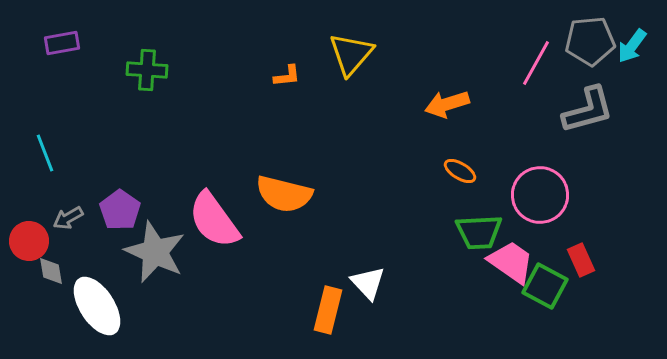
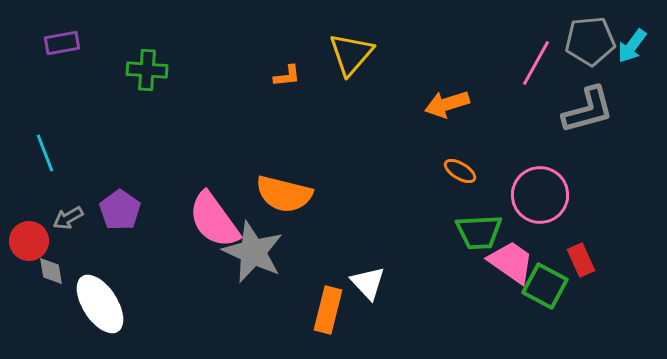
gray star: moved 98 px right
white ellipse: moved 3 px right, 2 px up
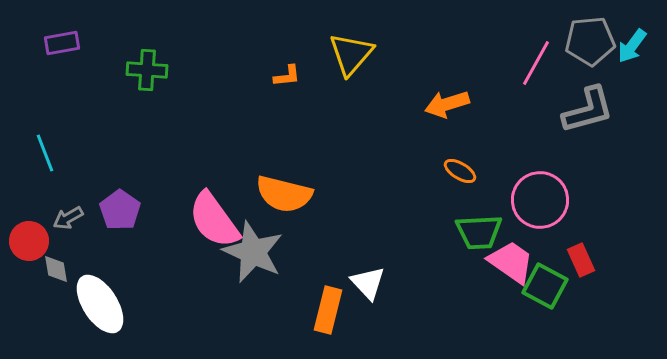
pink circle: moved 5 px down
gray diamond: moved 5 px right, 2 px up
